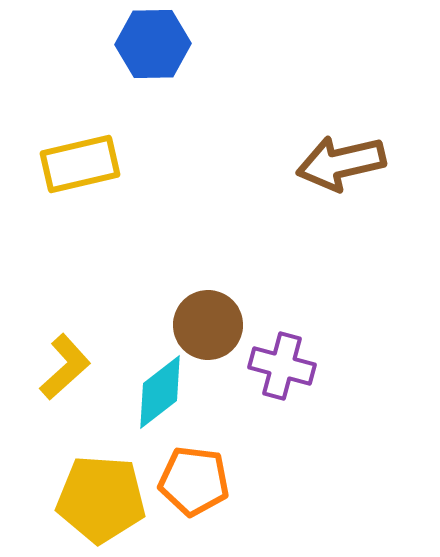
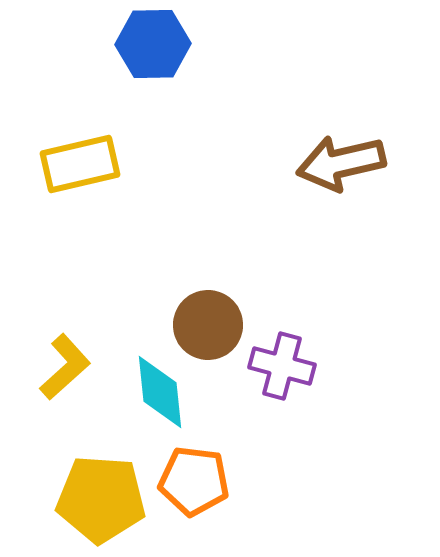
cyan diamond: rotated 58 degrees counterclockwise
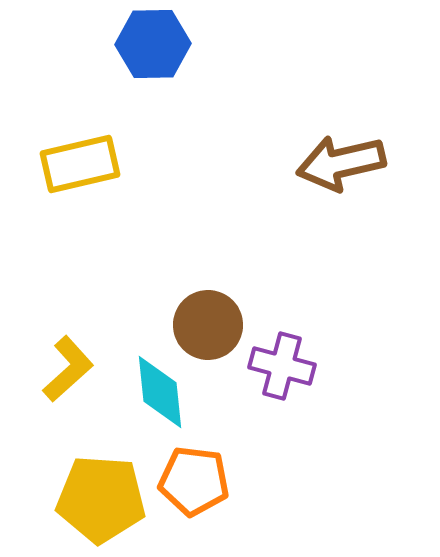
yellow L-shape: moved 3 px right, 2 px down
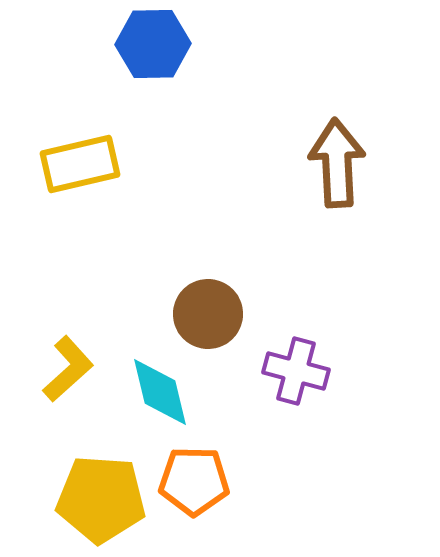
brown arrow: moved 4 px left; rotated 100 degrees clockwise
brown circle: moved 11 px up
purple cross: moved 14 px right, 5 px down
cyan diamond: rotated 8 degrees counterclockwise
orange pentagon: rotated 6 degrees counterclockwise
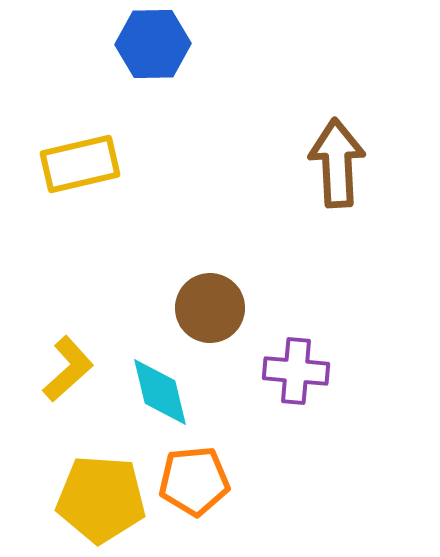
brown circle: moved 2 px right, 6 px up
purple cross: rotated 10 degrees counterclockwise
orange pentagon: rotated 6 degrees counterclockwise
